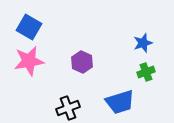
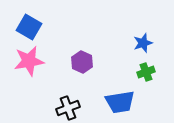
blue trapezoid: rotated 8 degrees clockwise
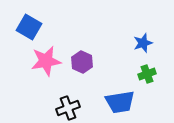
pink star: moved 17 px right
green cross: moved 1 px right, 2 px down
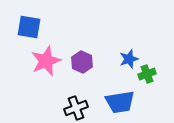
blue square: rotated 20 degrees counterclockwise
blue star: moved 14 px left, 16 px down
pink star: rotated 12 degrees counterclockwise
black cross: moved 8 px right
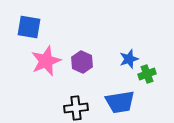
black cross: rotated 15 degrees clockwise
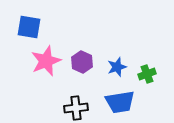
blue star: moved 12 px left, 8 px down
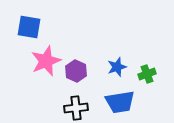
purple hexagon: moved 6 px left, 9 px down
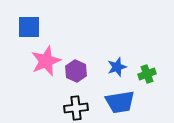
blue square: rotated 10 degrees counterclockwise
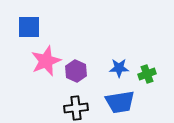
blue star: moved 2 px right, 1 px down; rotated 18 degrees clockwise
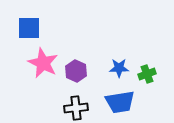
blue square: moved 1 px down
pink star: moved 3 px left, 2 px down; rotated 24 degrees counterclockwise
